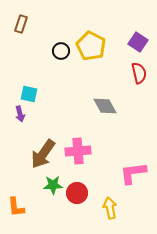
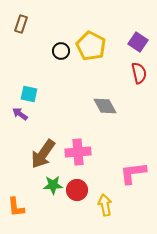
purple arrow: rotated 140 degrees clockwise
pink cross: moved 1 px down
red circle: moved 3 px up
yellow arrow: moved 5 px left, 3 px up
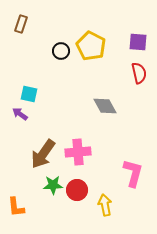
purple square: rotated 30 degrees counterclockwise
pink L-shape: rotated 112 degrees clockwise
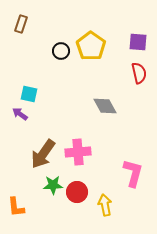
yellow pentagon: rotated 8 degrees clockwise
red circle: moved 2 px down
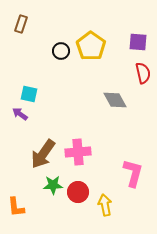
red semicircle: moved 4 px right
gray diamond: moved 10 px right, 6 px up
red circle: moved 1 px right
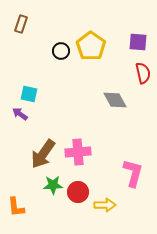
yellow arrow: rotated 100 degrees clockwise
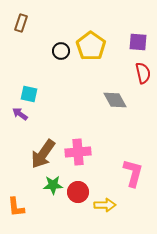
brown rectangle: moved 1 px up
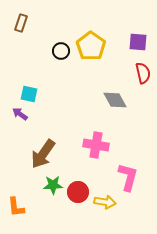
pink cross: moved 18 px right, 7 px up; rotated 15 degrees clockwise
pink L-shape: moved 5 px left, 4 px down
yellow arrow: moved 3 px up; rotated 10 degrees clockwise
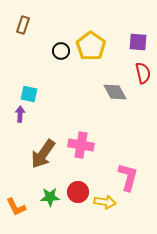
brown rectangle: moved 2 px right, 2 px down
gray diamond: moved 8 px up
purple arrow: rotated 56 degrees clockwise
pink cross: moved 15 px left
green star: moved 3 px left, 12 px down
orange L-shape: rotated 20 degrees counterclockwise
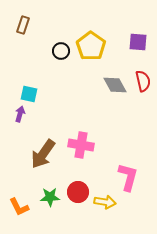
red semicircle: moved 8 px down
gray diamond: moved 7 px up
purple arrow: rotated 14 degrees clockwise
orange L-shape: moved 3 px right
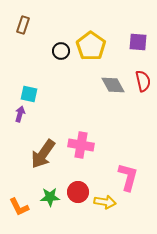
gray diamond: moved 2 px left
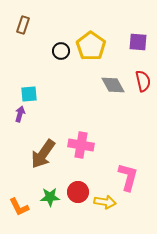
cyan square: rotated 18 degrees counterclockwise
